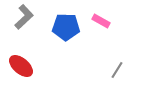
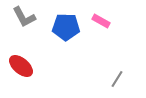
gray L-shape: rotated 105 degrees clockwise
gray line: moved 9 px down
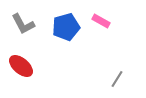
gray L-shape: moved 1 px left, 7 px down
blue pentagon: rotated 16 degrees counterclockwise
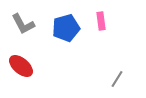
pink rectangle: rotated 54 degrees clockwise
blue pentagon: moved 1 px down
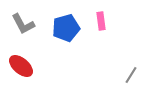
gray line: moved 14 px right, 4 px up
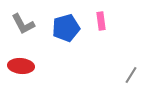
red ellipse: rotated 35 degrees counterclockwise
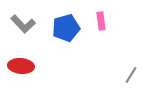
gray L-shape: rotated 15 degrees counterclockwise
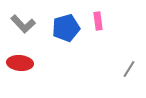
pink rectangle: moved 3 px left
red ellipse: moved 1 px left, 3 px up
gray line: moved 2 px left, 6 px up
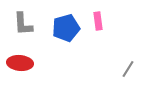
gray L-shape: rotated 40 degrees clockwise
gray line: moved 1 px left
